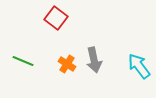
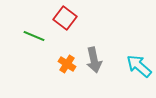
red square: moved 9 px right
green line: moved 11 px right, 25 px up
cyan arrow: rotated 12 degrees counterclockwise
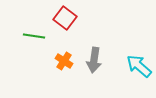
green line: rotated 15 degrees counterclockwise
gray arrow: rotated 20 degrees clockwise
orange cross: moved 3 px left, 3 px up
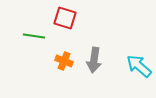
red square: rotated 20 degrees counterclockwise
orange cross: rotated 12 degrees counterclockwise
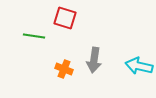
orange cross: moved 8 px down
cyan arrow: rotated 28 degrees counterclockwise
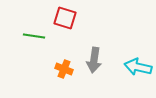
cyan arrow: moved 1 px left, 1 px down
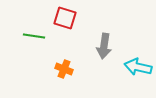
gray arrow: moved 10 px right, 14 px up
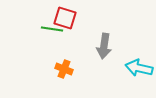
green line: moved 18 px right, 7 px up
cyan arrow: moved 1 px right, 1 px down
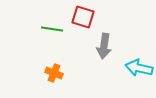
red square: moved 18 px right, 1 px up
orange cross: moved 10 px left, 4 px down
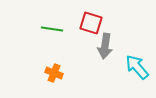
red square: moved 8 px right, 6 px down
gray arrow: moved 1 px right
cyan arrow: moved 2 px left, 1 px up; rotated 36 degrees clockwise
